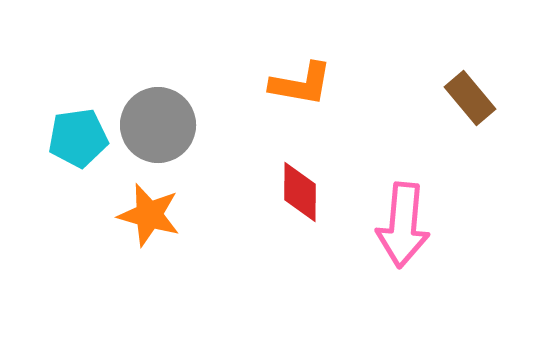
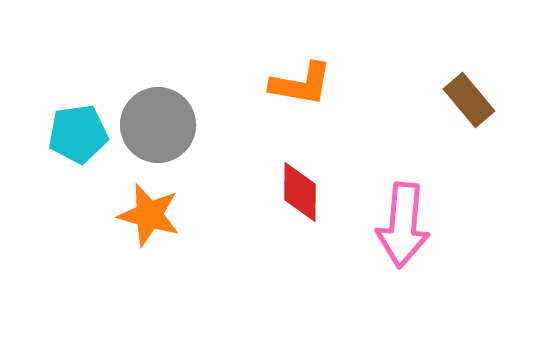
brown rectangle: moved 1 px left, 2 px down
cyan pentagon: moved 4 px up
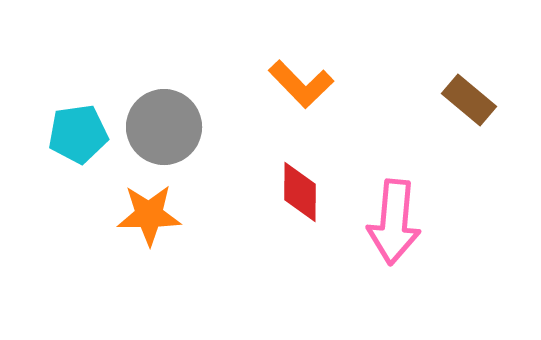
orange L-shape: rotated 36 degrees clockwise
brown rectangle: rotated 10 degrees counterclockwise
gray circle: moved 6 px right, 2 px down
orange star: rotated 16 degrees counterclockwise
pink arrow: moved 9 px left, 3 px up
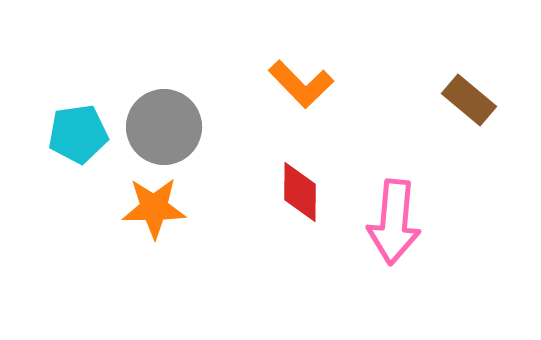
orange star: moved 5 px right, 7 px up
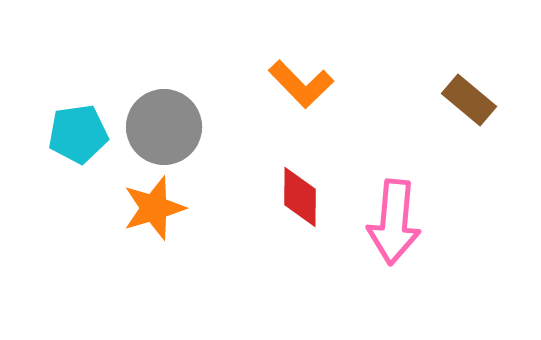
red diamond: moved 5 px down
orange star: rotated 16 degrees counterclockwise
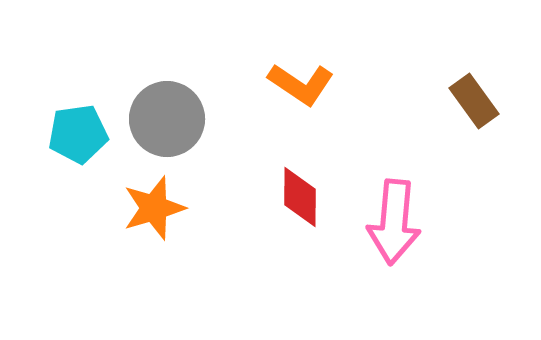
orange L-shape: rotated 12 degrees counterclockwise
brown rectangle: moved 5 px right, 1 px down; rotated 14 degrees clockwise
gray circle: moved 3 px right, 8 px up
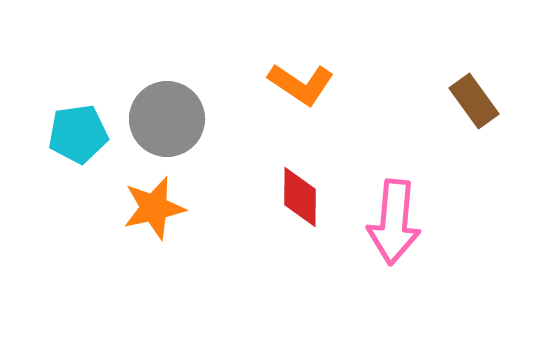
orange star: rotated 4 degrees clockwise
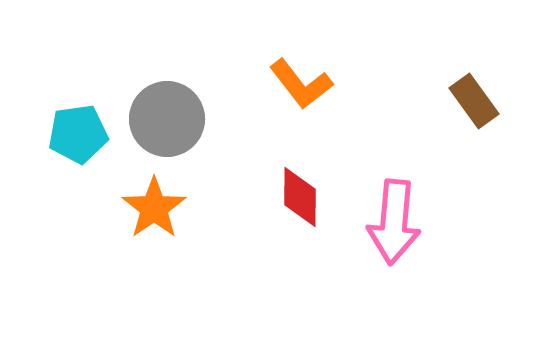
orange L-shape: rotated 18 degrees clockwise
orange star: rotated 22 degrees counterclockwise
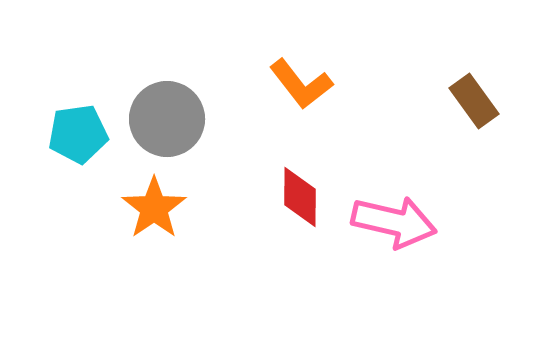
pink arrow: rotated 82 degrees counterclockwise
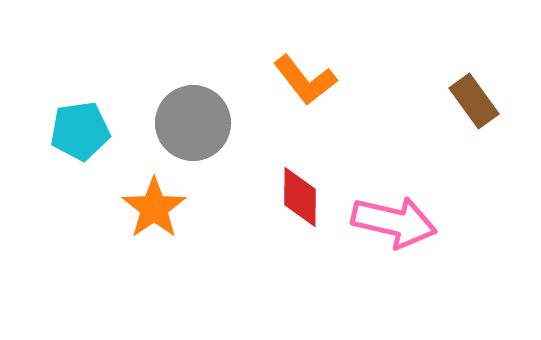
orange L-shape: moved 4 px right, 4 px up
gray circle: moved 26 px right, 4 px down
cyan pentagon: moved 2 px right, 3 px up
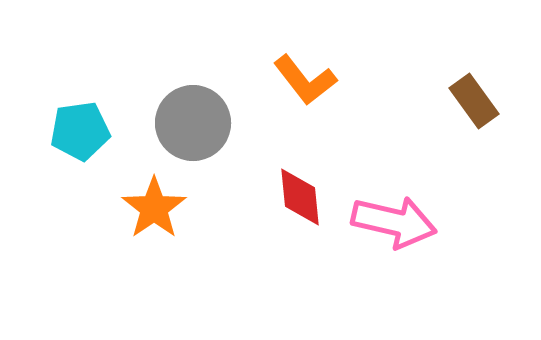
red diamond: rotated 6 degrees counterclockwise
